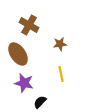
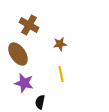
black semicircle: rotated 32 degrees counterclockwise
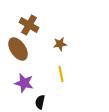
brown ellipse: moved 5 px up
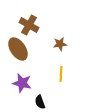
yellow line: rotated 14 degrees clockwise
purple star: moved 2 px left
black semicircle: rotated 32 degrees counterclockwise
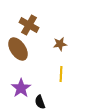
purple star: moved 1 px left, 5 px down; rotated 24 degrees clockwise
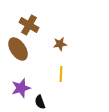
purple star: rotated 18 degrees clockwise
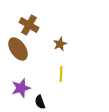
brown star: rotated 16 degrees counterclockwise
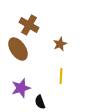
yellow line: moved 2 px down
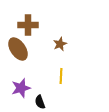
brown cross: moved 1 px left; rotated 30 degrees counterclockwise
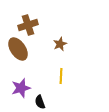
brown cross: rotated 18 degrees counterclockwise
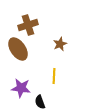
yellow line: moved 7 px left
purple star: rotated 24 degrees clockwise
